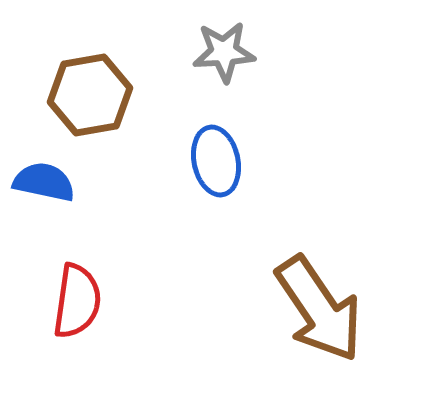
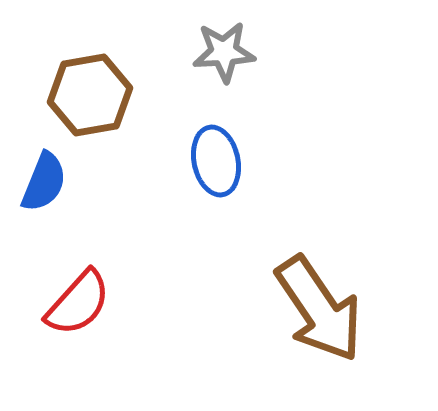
blue semicircle: rotated 100 degrees clockwise
red semicircle: moved 1 px right, 2 px down; rotated 34 degrees clockwise
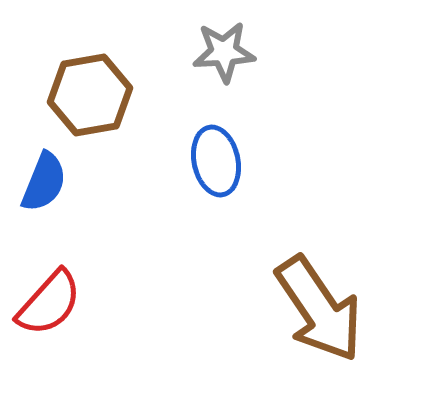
red semicircle: moved 29 px left
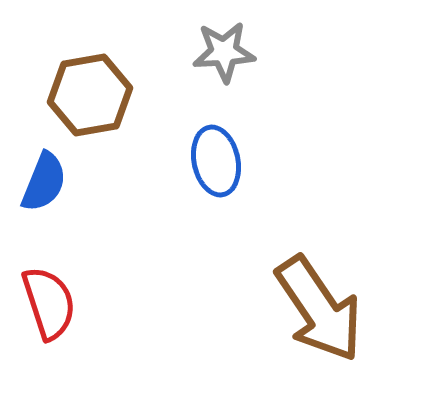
red semicircle: rotated 60 degrees counterclockwise
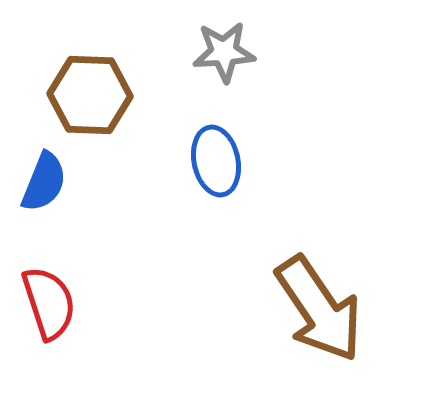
brown hexagon: rotated 12 degrees clockwise
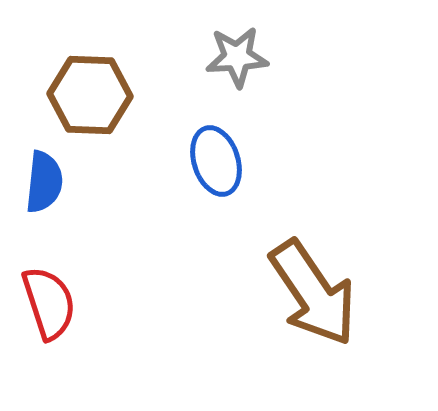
gray star: moved 13 px right, 5 px down
blue ellipse: rotated 6 degrees counterclockwise
blue semicircle: rotated 16 degrees counterclockwise
brown arrow: moved 6 px left, 16 px up
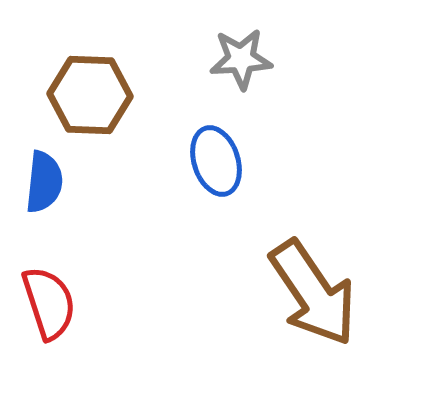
gray star: moved 4 px right, 2 px down
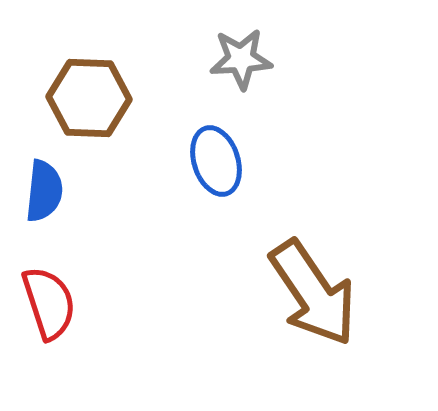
brown hexagon: moved 1 px left, 3 px down
blue semicircle: moved 9 px down
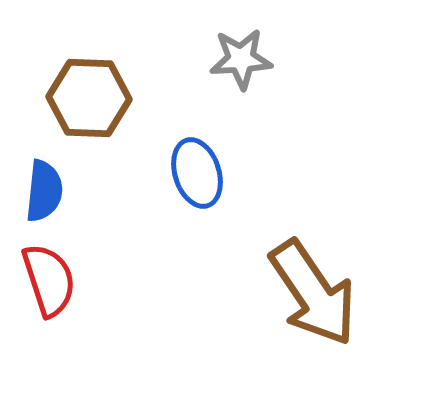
blue ellipse: moved 19 px left, 12 px down
red semicircle: moved 23 px up
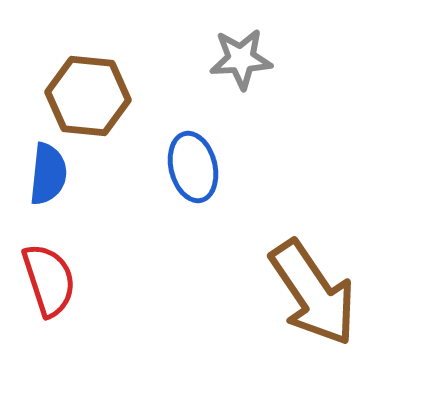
brown hexagon: moved 1 px left, 2 px up; rotated 4 degrees clockwise
blue ellipse: moved 4 px left, 6 px up; rotated 4 degrees clockwise
blue semicircle: moved 4 px right, 17 px up
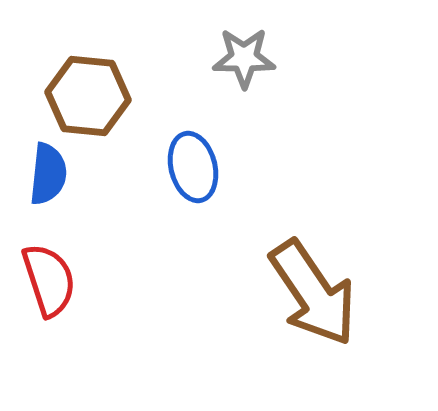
gray star: moved 3 px right, 1 px up; rotated 4 degrees clockwise
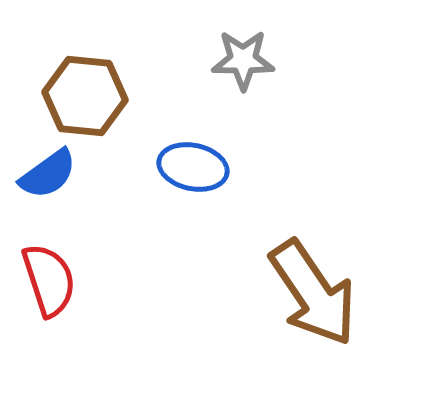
gray star: moved 1 px left, 2 px down
brown hexagon: moved 3 px left
blue ellipse: rotated 64 degrees counterclockwise
blue semicircle: rotated 48 degrees clockwise
